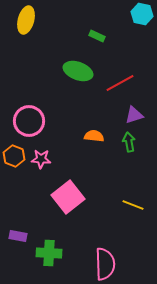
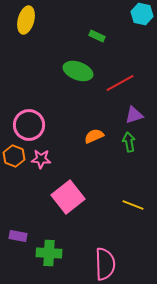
pink circle: moved 4 px down
orange semicircle: rotated 30 degrees counterclockwise
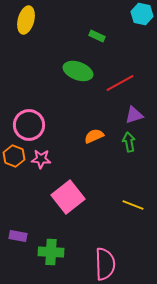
green cross: moved 2 px right, 1 px up
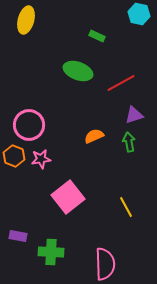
cyan hexagon: moved 3 px left
red line: moved 1 px right
pink star: rotated 12 degrees counterclockwise
yellow line: moved 7 px left, 2 px down; rotated 40 degrees clockwise
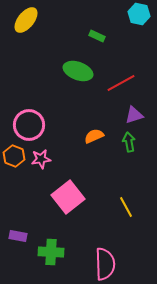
yellow ellipse: rotated 24 degrees clockwise
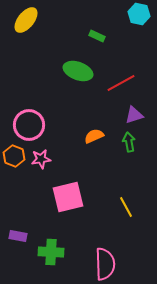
pink square: rotated 24 degrees clockwise
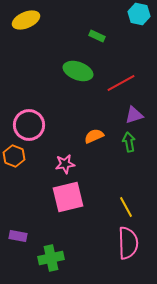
yellow ellipse: rotated 28 degrees clockwise
pink star: moved 24 px right, 5 px down
green cross: moved 6 px down; rotated 15 degrees counterclockwise
pink semicircle: moved 23 px right, 21 px up
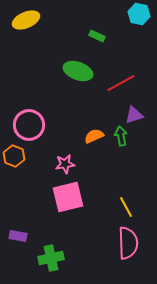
green arrow: moved 8 px left, 6 px up
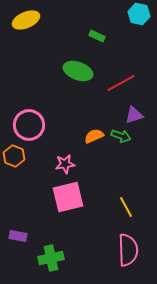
green arrow: rotated 120 degrees clockwise
pink semicircle: moved 7 px down
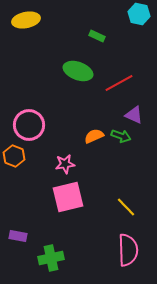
yellow ellipse: rotated 12 degrees clockwise
red line: moved 2 px left
purple triangle: rotated 42 degrees clockwise
yellow line: rotated 15 degrees counterclockwise
